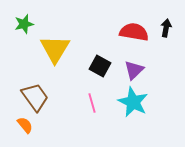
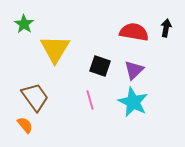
green star: rotated 24 degrees counterclockwise
black square: rotated 10 degrees counterclockwise
pink line: moved 2 px left, 3 px up
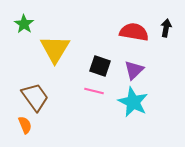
pink line: moved 4 px right, 9 px up; rotated 60 degrees counterclockwise
orange semicircle: rotated 18 degrees clockwise
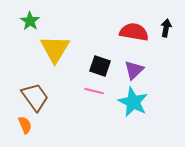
green star: moved 6 px right, 3 px up
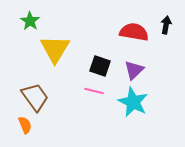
black arrow: moved 3 px up
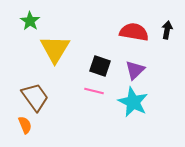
black arrow: moved 1 px right, 5 px down
purple triangle: moved 1 px right
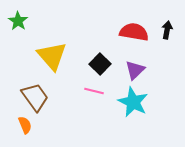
green star: moved 12 px left
yellow triangle: moved 3 px left, 7 px down; rotated 12 degrees counterclockwise
black square: moved 2 px up; rotated 25 degrees clockwise
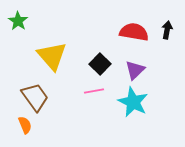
pink line: rotated 24 degrees counterclockwise
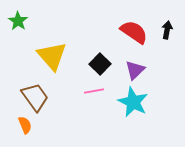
red semicircle: rotated 24 degrees clockwise
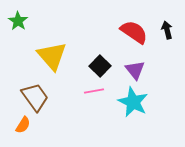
black arrow: rotated 24 degrees counterclockwise
black square: moved 2 px down
purple triangle: rotated 25 degrees counterclockwise
orange semicircle: moved 2 px left; rotated 54 degrees clockwise
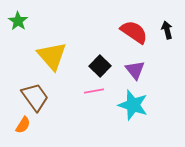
cyan star: moved 3 px down; rotated 8 degrees counterclockwise
